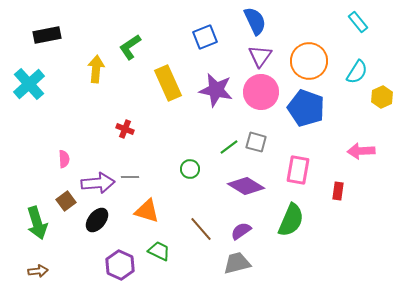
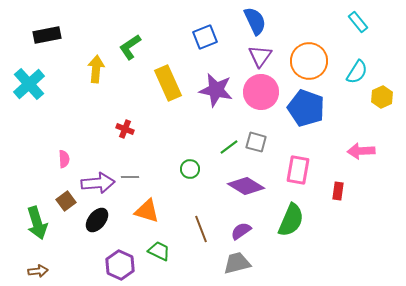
brown line: rotated 20 degrees clockwise
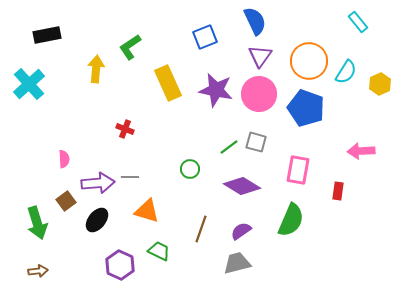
cyan semicircle: moved 11 px left
pink circle: moved 2 px left, 2 px down
yellow hexagon: moved 2 px left, 13 px up
purple diamond: moved 4 px left
brown line: rotated 40 degrees clockwise
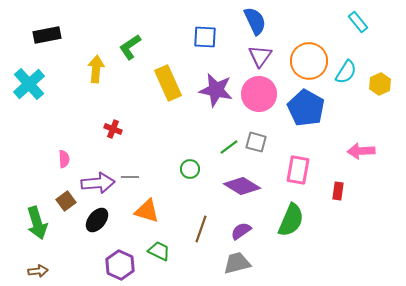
blue square: rotated 25 degrees clockwise
blue pentagon: rotated 9 degrees clockwise
red cross: moved 12 px left
